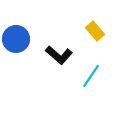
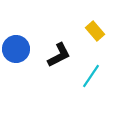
blue circle: moved 10 px down
black L-shape: rotated 68 degrees counterclockwise
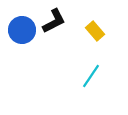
blue circle: moved 6 px right, 19 px up
black L-shape: moved 5 px left, 34 px up
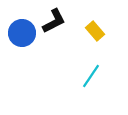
blue circle: moved 3 px down
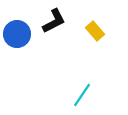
blue circle: moved 5 px left, 1 px down
cyan line: moved 9 px left, 19 px down
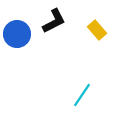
yellow rectangle: moved 2 px right, 1 px up
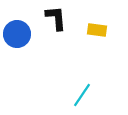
black L-shape: moved 2 px right, 3 px up; rotated 68 degrees counterclockwise
yellow rectangle: rotated 42 degrees counterclockwise
